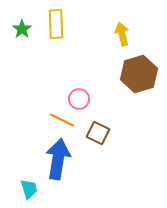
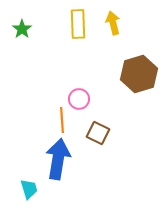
yellow rectangle: moved 22 px right
yellow arrow: moved 9 px left, 11 px up
orange line: rotated 60 degrees clockwise
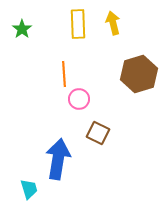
orange line: moved 2 px right, 46 px up
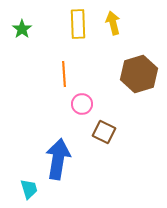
pink circle: moved 3 px right, 5 px down
brown square: moved 6 px right, 1 px up
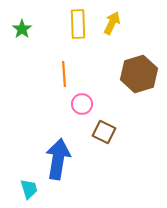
yellow arrow: moved 1 px left; rotated 40 degrees clockwise
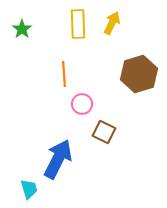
blue arrow: rotated 18 degrees clockwise
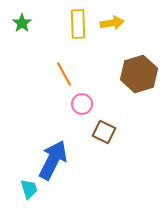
yellow arrow: rotated 55 degrees clockwise
green star: moved 6 px up
orange line: rotated 25 degrees counterclockwise
blue arrow: moved 5 px left, 1 px down
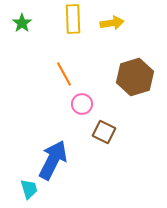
yellow rectangle: moved 5 px left, 5 px up
brown hexagon: moved 4 px left, 3 px down
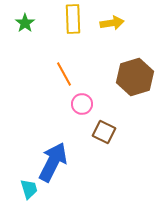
green star: moved 3 px right
blue arrow: moved 2 px down
